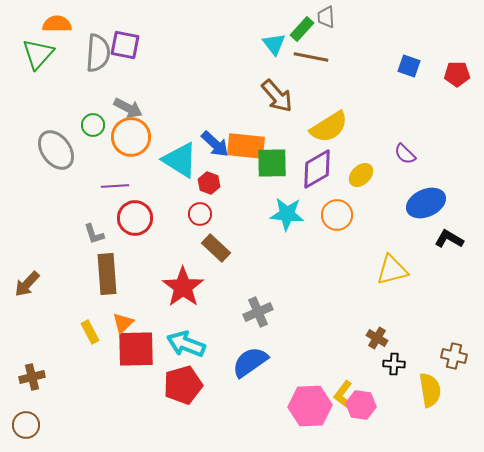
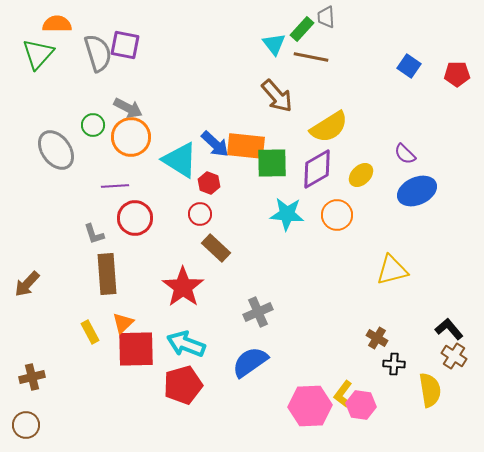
gray semicircle at (98, 53): rotated 21 degrees counterclockwise
blue square at (409, 66): rotated 15 degrees clockwise
blue ellipse at (426, 203): moved 9 px left, 12 px up
black L-shape at (449, 239): moved 90 px down; rotated 20 degrees clockwise
brown cross at (454, 356): rotated 20 degrees clockwise
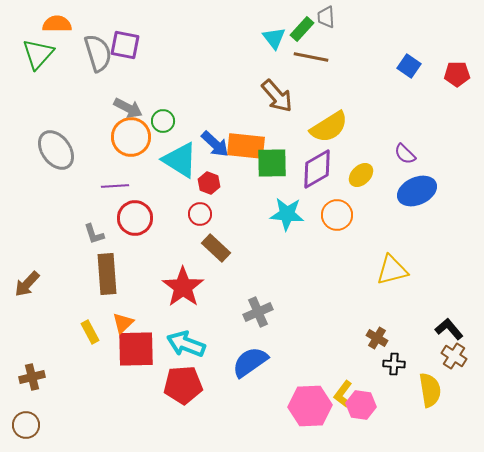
cyan triangle at (274, 44): moved 6 px up
green circle at (93, 125): moved 70 px right, 4 px up
red pentagon at (183, 385): rotated 12 degrees clockwise
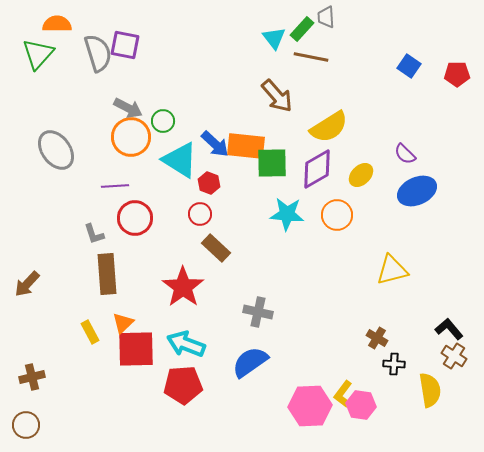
gray cross at (258, 312): rotated 36 degrees clockwise
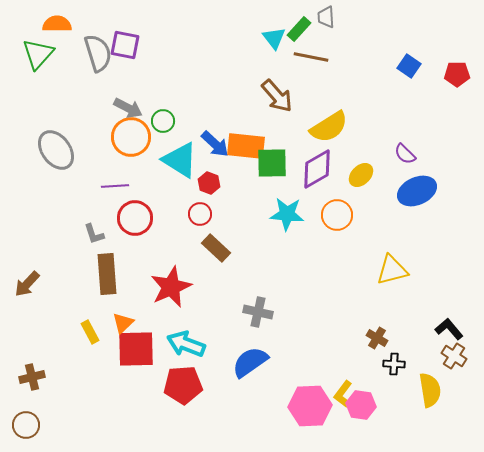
green rectangle at (302, 29): moved 3 px left
red star at (183, 287): moved 12 px left; rotated 12 degrees clockwise
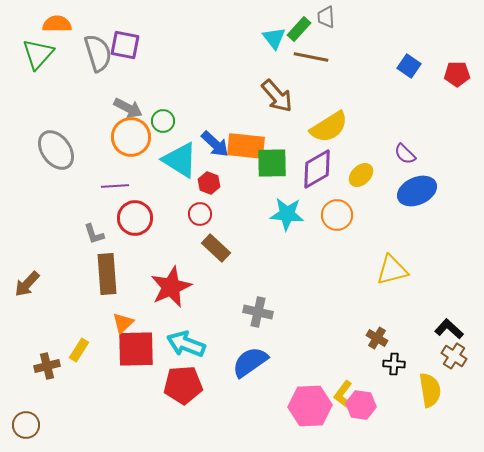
black L-shape at (449, 329): rotated 8 degrees counterclockwise
yellow rectangle at (90, 332): moved 11 px left, 18 px down; rotated 60 degrees clockwise
brown cross at (32, 377): moved 15 px right, 11 px up
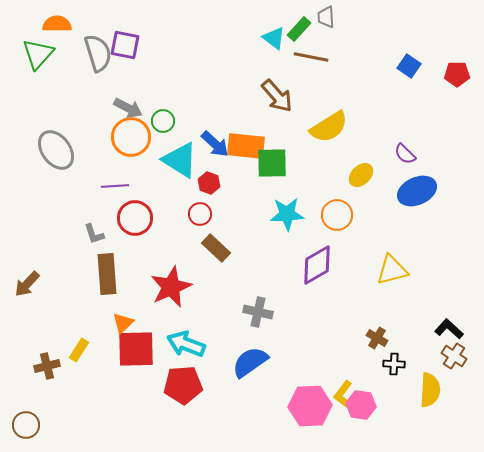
cyan triangle at (274, 38): rotated 15 degrees counterclockwise
purple diamond at (317, 169): moved 96 px down
cyan star at (287, 214): rotated 8 degrees counterclockwise
yellow semicircle at (430, 390): rotated 12 degrees clockwise
